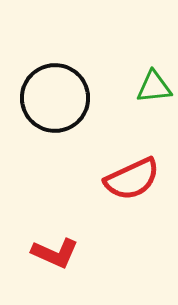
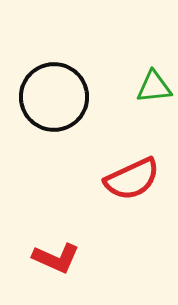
black circle: moved 1 px left, 1 px up
red L-shape: moved 1 px right, 5 px down
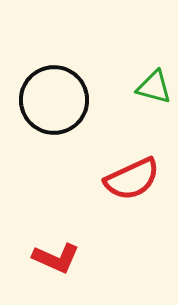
green triangle: rotated 21 degrees clockwise
black circle: moved 3 px down
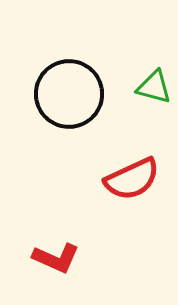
black circle: moved 15 px right, 6 px up
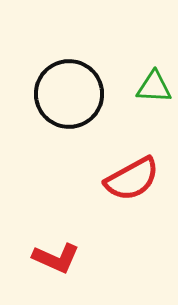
green triangle: rotated 12 degrees counterclockwise
red semicircle: rotated 4 degrees counterclockwise
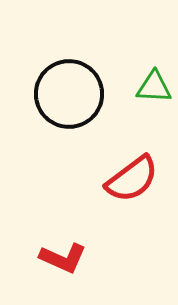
red semicircle: rotated 8 degrees counterclockwise
red L-shape: moved 7 px right
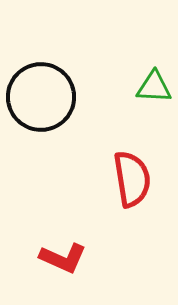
black circle: moved 28 px left, 3 px down
red semicircle: rotated 62 degrees counterclockwise
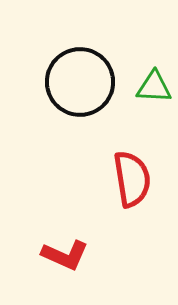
black circle: moved 39 px right, 15 px up
red L-shape: moved 2 px right, 3 px up
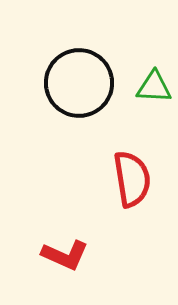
black circle: moved 1 px left, 1 px down
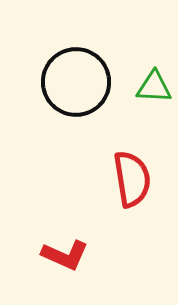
black circle: moved 3 px left, 1 px up
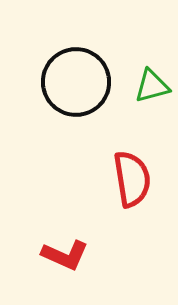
green triangle: moved 2 px left, 1 px up; rotated 18 degrees counterclockwise
